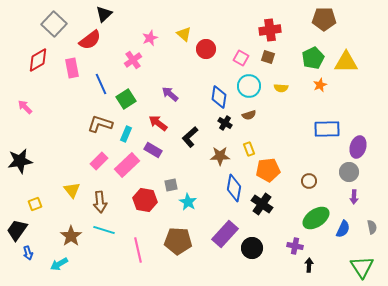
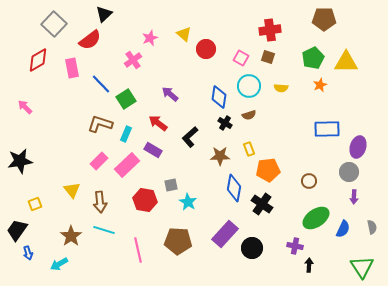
blue line at (101, 84): rotated 20 degrees counterclockwise
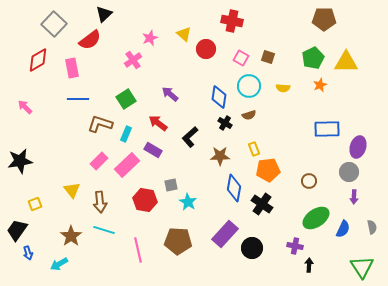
red cross at (270, 30): moved 38 px left, 9 px up; rotated 20 degrees clockwise
blue line at (101, 84): moved 23 px left, 15 px down; rotated 45 degrees counterclockwise
yellow semicircle at (281, 88): moved 2 px right
yellow rectangle at (249, 149): moved 5 px right
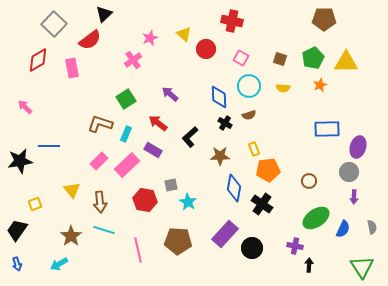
brown square at (268, 57): moved 12 px right, 2 px down
blue diamond at (219, 97): rotated 10 degrees counterclockwise
blue line at (78, 99): moved 29 px left, 47 px down
blue arrow at (28, 253): moved 11 px left, 11 px down
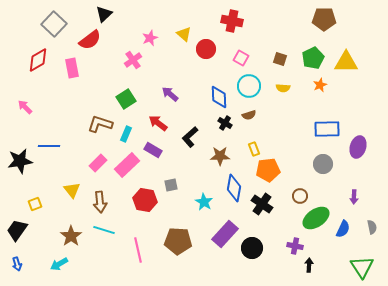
pink rectangle at (99, 161): moved 1 px left, 2 px down
gray circle at (349, 172): moved 26 px left, 8 px up
brown circle at (309, 181): moved 9 px left, 15 px down
cyan star at (188, 202): moved 16 px right
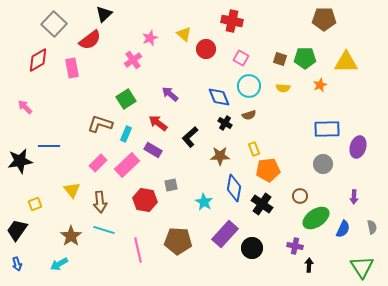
green pentagon at (313, 58): moved 8 px left; rotated 25 degrees clockwise
blue diamond at (219, 97): rotated 20 degrees counterclockwise
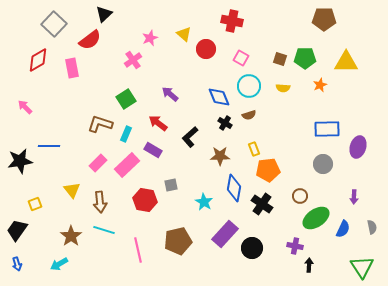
brown pentagon at (178, 241): rotated 16 degrees counterclockwise
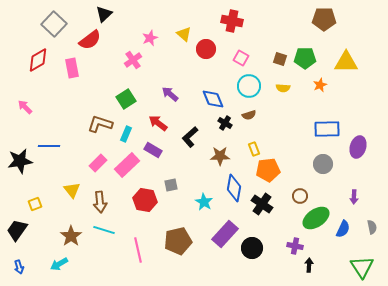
blue diamond at (219, 97): moved 6 px left, 2 px down
blue arrow at (17, 264): moved 2 px right, 3 px down
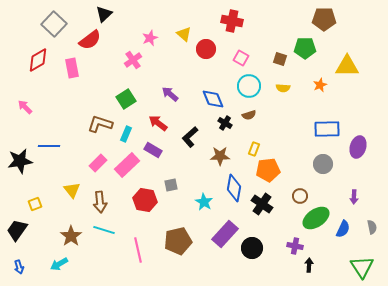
green pentagon at (305, 58): moved 10 px up
yellow triangle at (346, 62): moved 1 px right, 4 px down
yellow rectangle at (254, 149): rotated 40 degrees clockwise
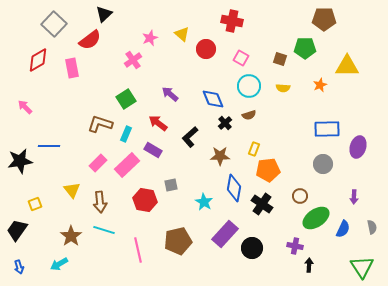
yellow triangle at (184, 34): moved 2 px left
black cross at (225, 123): rotated 16 degrees clockwise
